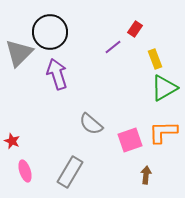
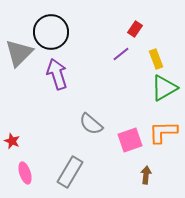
black circle: moved 1 px right
purple line: moved 8 px right, 7 px down
yellow rectangle: moved 1 px right
pink ellipse: moved 2 px down
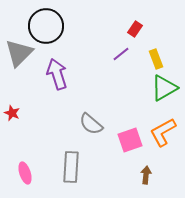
black circle: moved 5 px left, 6 px up
orange L-shape: rotated 28 degrees counterclockwise
red star: moved 28 px up
gray rectangle: moved 1 px right, 5 px up; rotated 28 degrees counterclockwise
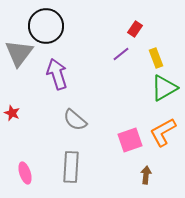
gray triangle: rotated 8 degrees counterclockwise
yellow rectangle: moved 1 px up
gray semicircle: moved 16 px left, 4 px up
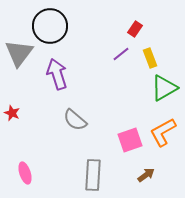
black circle: moved 4 px right
yellow rectangle: moved 6 px left
gray rectangle: moved 22 px right, 8 px down
brown arrow: rotated 48 degrees clockwise
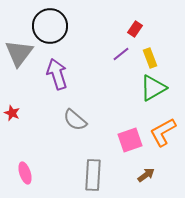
green triangle: moved 11 px left
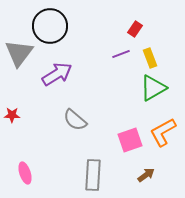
purple line: rotated 18 degrees clockwise
purple arrow: rotated 76 degrees clockwise
red star: moved 2 px down; rotated 21 degrees counterclockwise
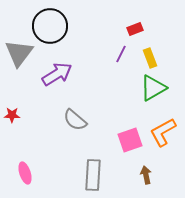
red rectangle: rotated 35 degrees clockwise
purple line: rotated 42 degrees counterclockwise
brown arrow: rotated 66 degrees counterclockwise
